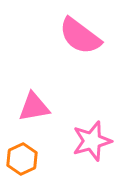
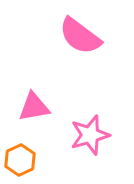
pink star: moved 2 px left, 6 px up
orange hexagon: moved 2 px left, 1 px down
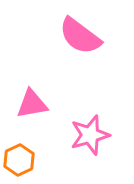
pink triangle: moved 2 px left, 3 px up
orange hexagon: moved 1 px left
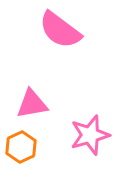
pink semicircle: moved 20 px left, 6 px up
orange hexagon: moved 2 px right, 13 px up
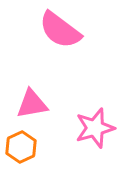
pink star: moved 5 px right, 7 px up
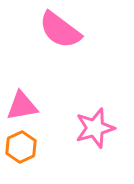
pink triangle: moved 10 px left, 2 px down
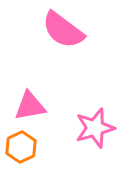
pink semicircle: moved 3 px right
pink triangle: moved 8 px right
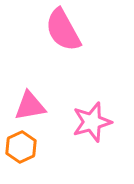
pink semicircle: rotated 24 degrees clockwise
pink star: moved 3 px left, 6 px up
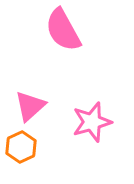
pink triangle: rotated 32 degrees counterclockwise
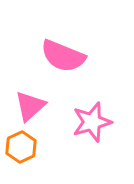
pink semicircle: moved 26 px down; rotated 39 degrees counterclockwise
